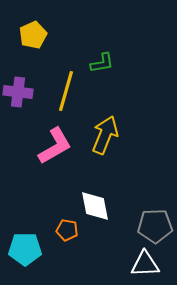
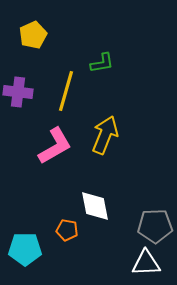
white triangle: moved 1 px right, 1 px up
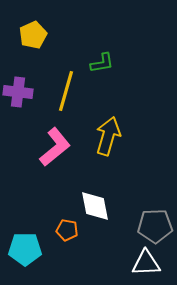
yellow arrow: moved 3 px right, 1 px down; rotated 6 degrees counterclockwise
pink L-shape: moved 1 px down; rotated 9 degrees counterclockwise
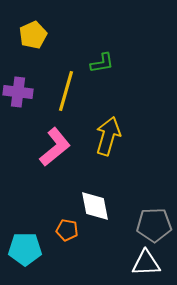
gray pentagon: moved 1 px left, 1 px up
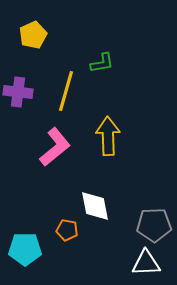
yellow arrow: rotated 18 degrees counterclockwise
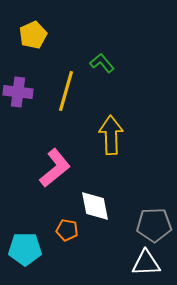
green L-shape: rotated 120 degrees counterclockwise
yellow arrow: moved 3 px right, 1 px up
pink L-shape: moved 21 px down
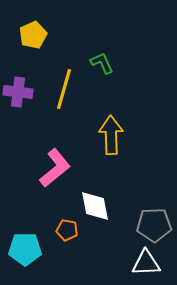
green L-shape: rotated 15 degrees clockwise
yellow line: moved 2 px left, 2 px up
